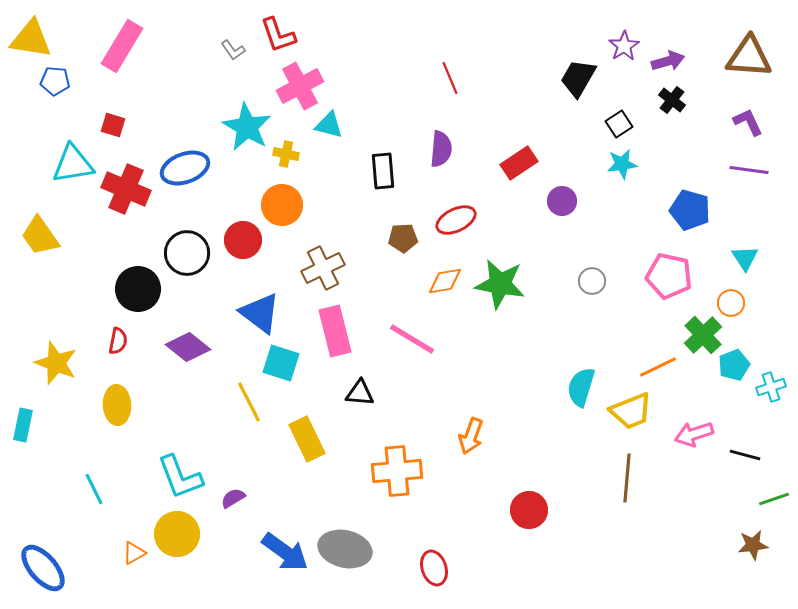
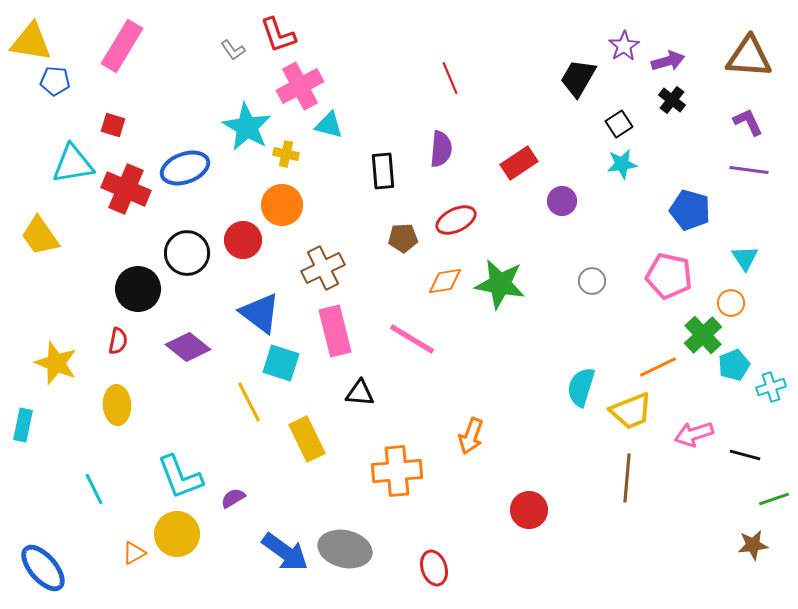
yellow triangle at (31, 39): moved 3 px down
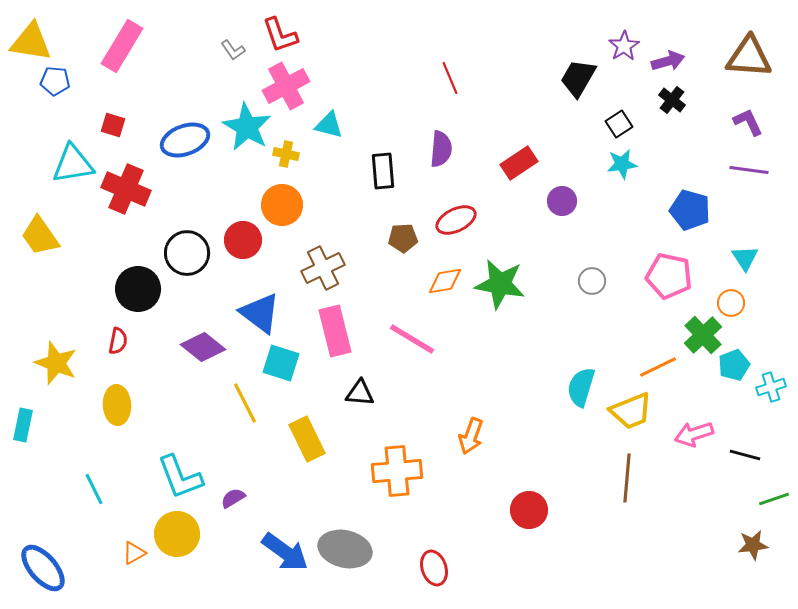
red L-shape at (278, 35): moved 2 px right
pink cross at (300, 86): moved 14 px left
blue ellipse at (185, 168): moved 28 px up
purple diamond at (188, 347): moved 15 px right
yellow line at (249, 402): moved 4 px left, 1 px down
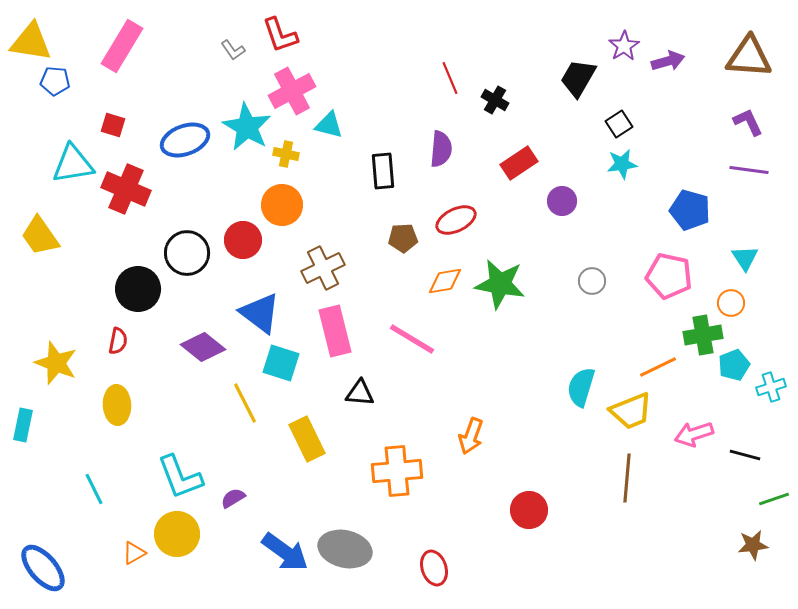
pink cross at (286, 86): moved 6 px right, 5 px down
black cross at (672, 100): moved 177 px left; rotated 8 degrees counterclockwise
green cross at (703, 335): rotated 33 degrees clockwise
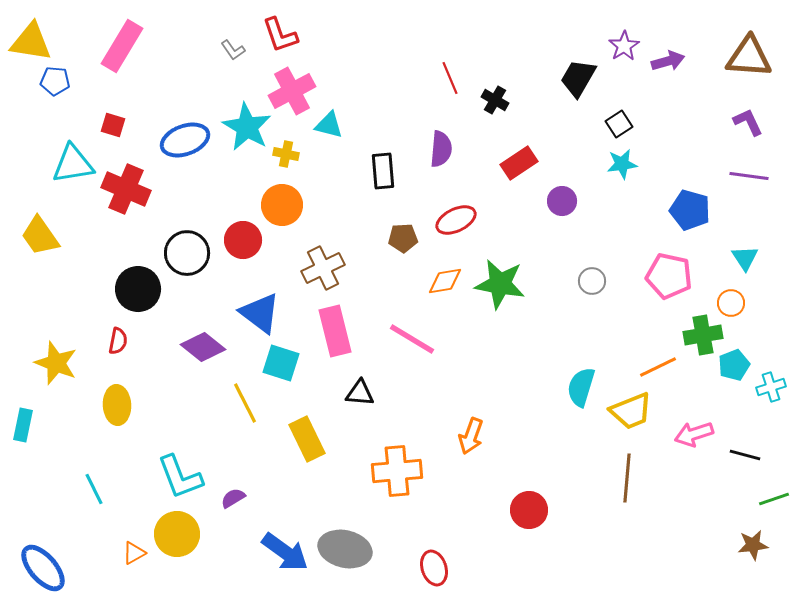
purple line at (749, 170): moved 6 px down
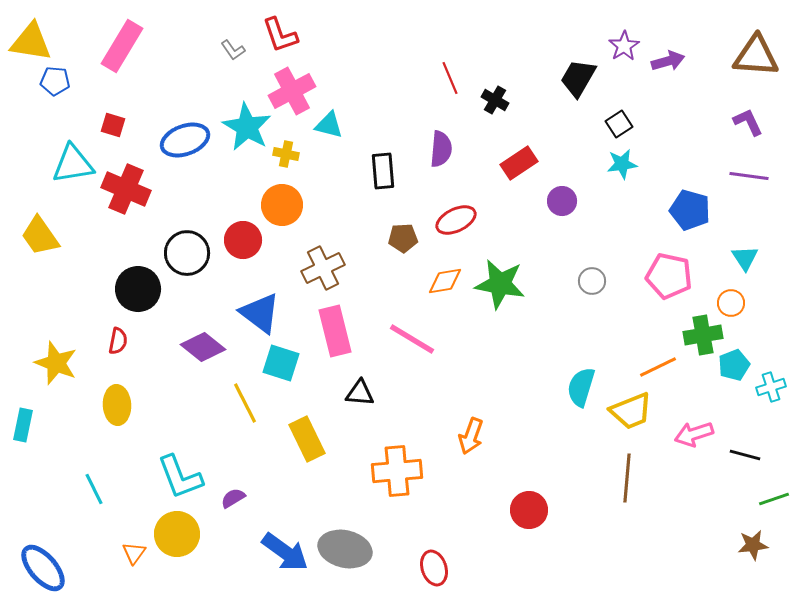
brown triangle at (749, 57): moved 7 px right, 1 px up
orange triangle at (134, 553): rotated 25 degrees counterclockwise
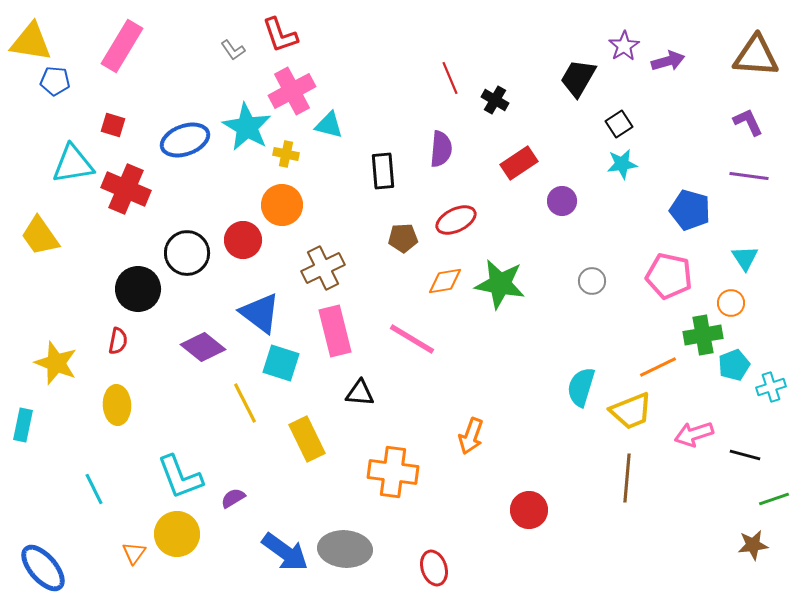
orange cross at (397, 471): moved 4 px left, 1 px down; rotated 12 degrees clockwise
gray ellipse at (345, 549): rotated 9 degrees counterclockwise
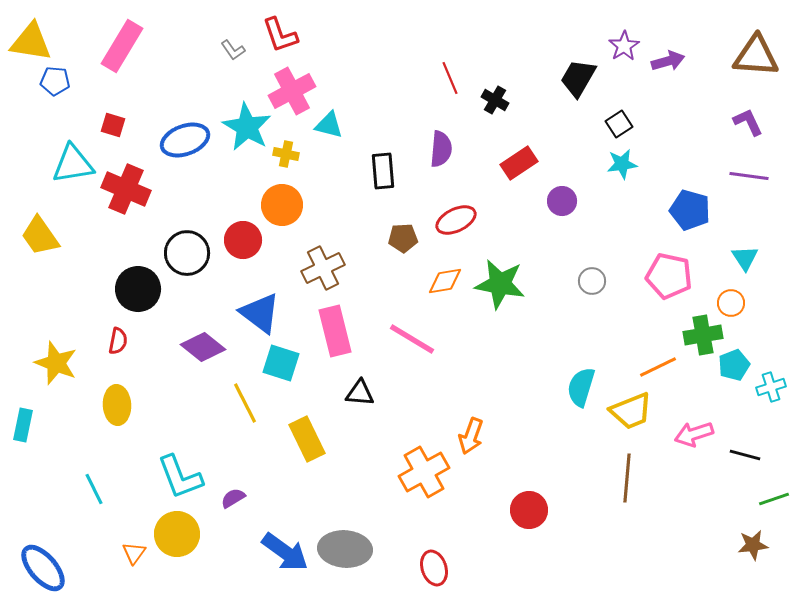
orange cross at (393, 472): moved 31 px right; rotated 36 degrees counterclockwise
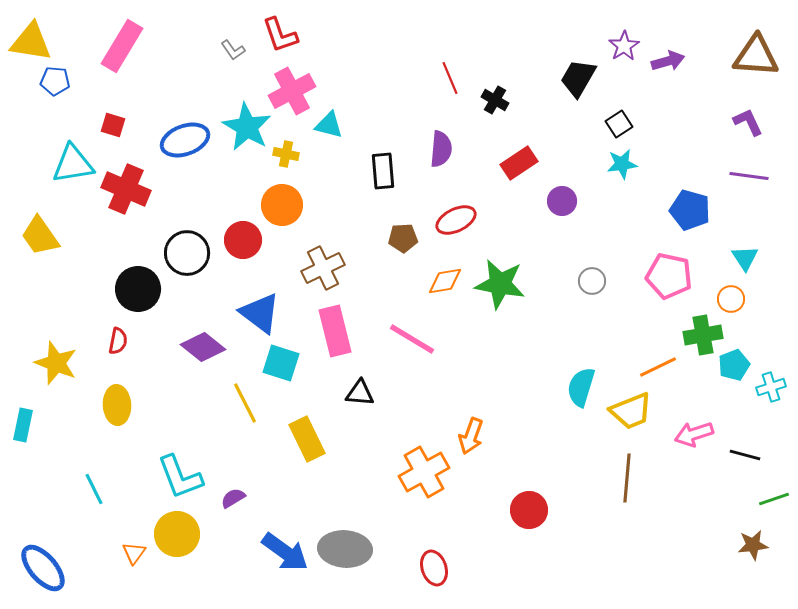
orange circle at (731, 303): moved 4 px up
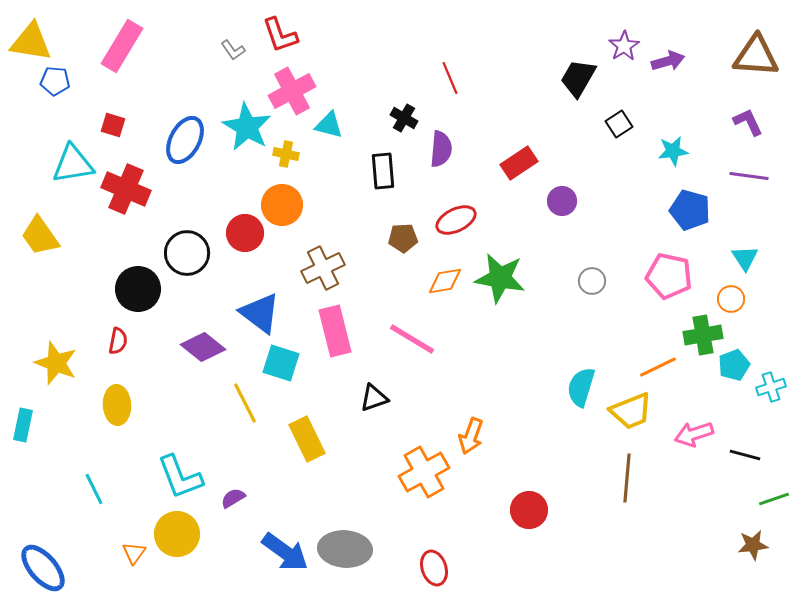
black cross at (495, 100): moved 91 px left, 18 px down
blue ellipse at (185, 140): rotated 42 degrees counterclockwise
cyan star at (622, 164): moved 51 px right, 13 px up
red circle at (243, 240): moved 2 px right, 7 px up
green star at (500, 284): moved 6 px up
black triangle at (360, 393): moved 14 px right, 5 px down; rotated 24 degrees counterclockwise
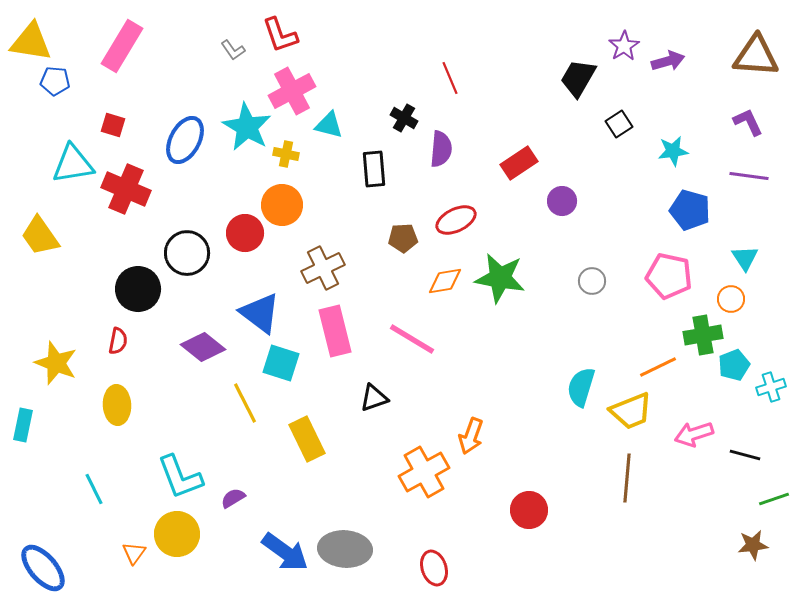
black rectangle at (383, 171): moved 9 px left, 2 px up
